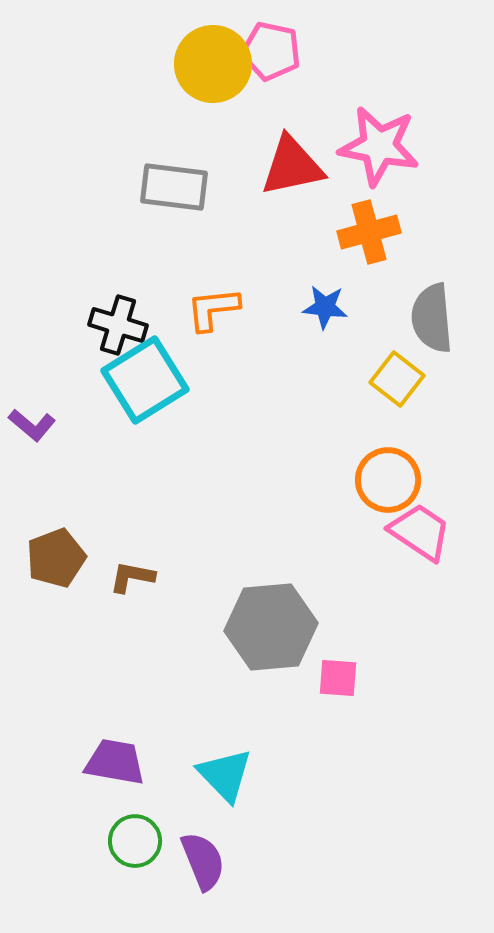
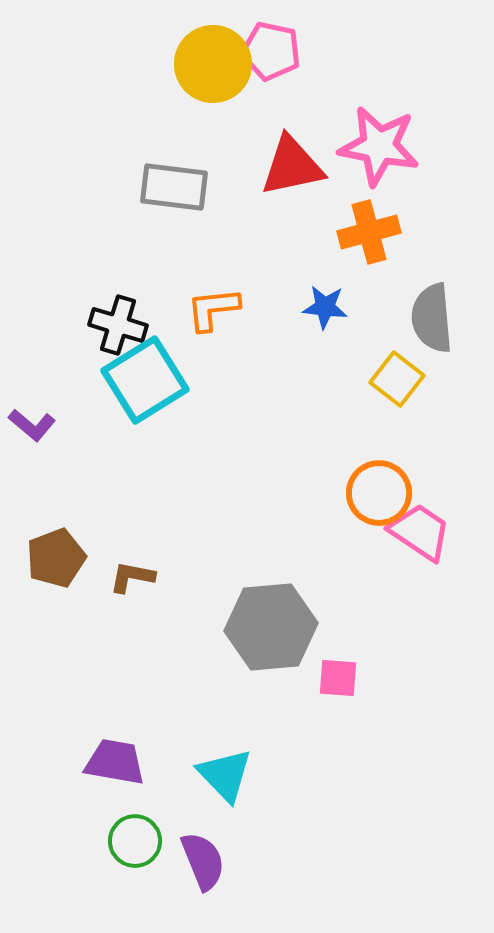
orange circle: moved 9 px left, 13 px down
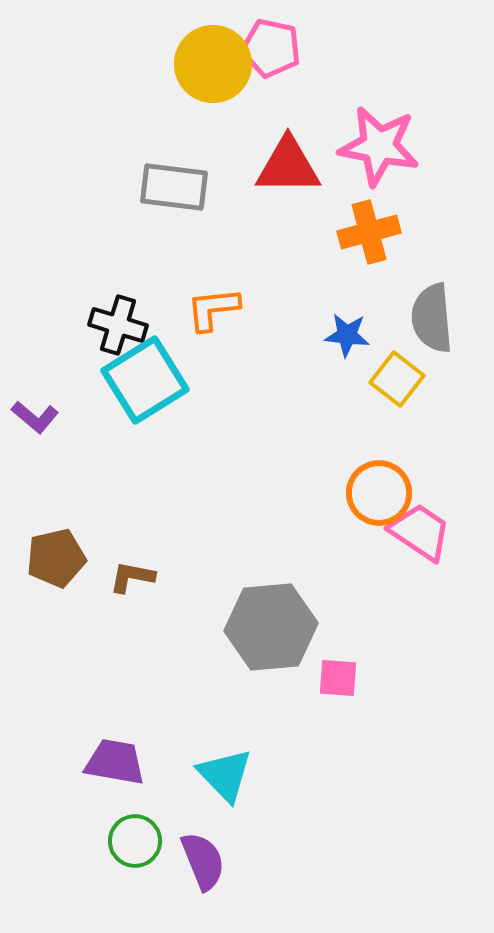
pink pentagon: moved 3 px up
red triangle: moved 4 px left; rotated 12 degrees clockwise
blue star: moved 22 px right, 28 px down
purple L-shape: moved 3 px right, 8 px up
brown pentagon: rotated 8 degrees clockwise
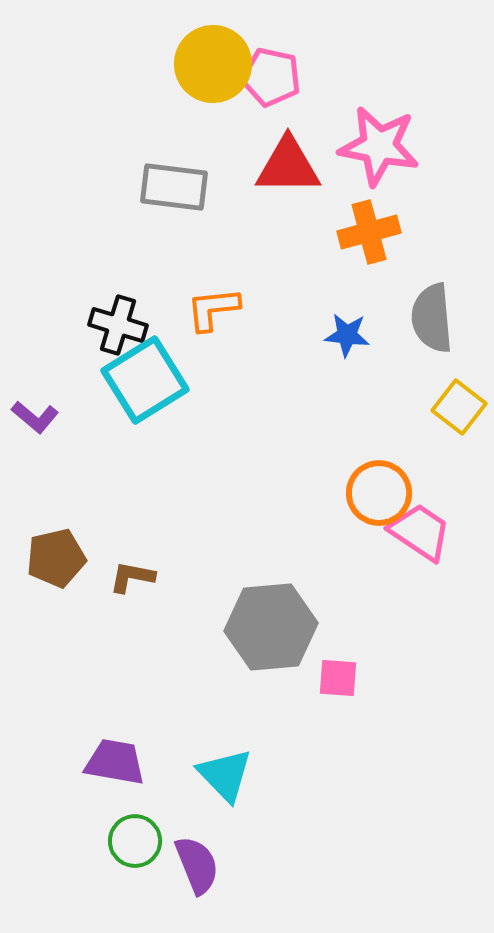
pink pentagon: moved 29 px down
yellow square: moved 62 px right, 28 px down
purple semicircle: moved 6 px left, 4 px down
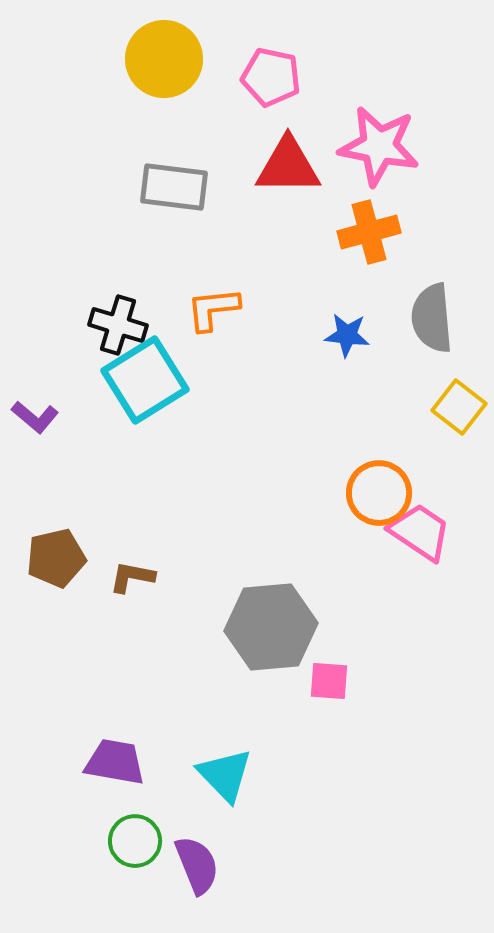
yellow circle: moved 49 px left, 5 px up
pink square: moved 9 px left, 3 px down
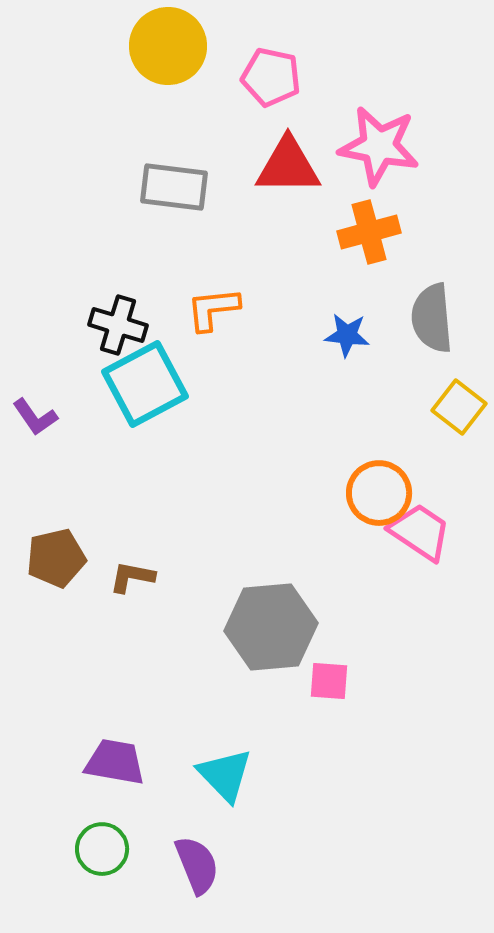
yellow circle: moved 4 px right, 13 px up
cyan square: moved 4 px down; rotated 4 degrees clockwise
purple L-shape: rotated 15 degrees clockwise
green circle: moved 33 px left, 8 px down
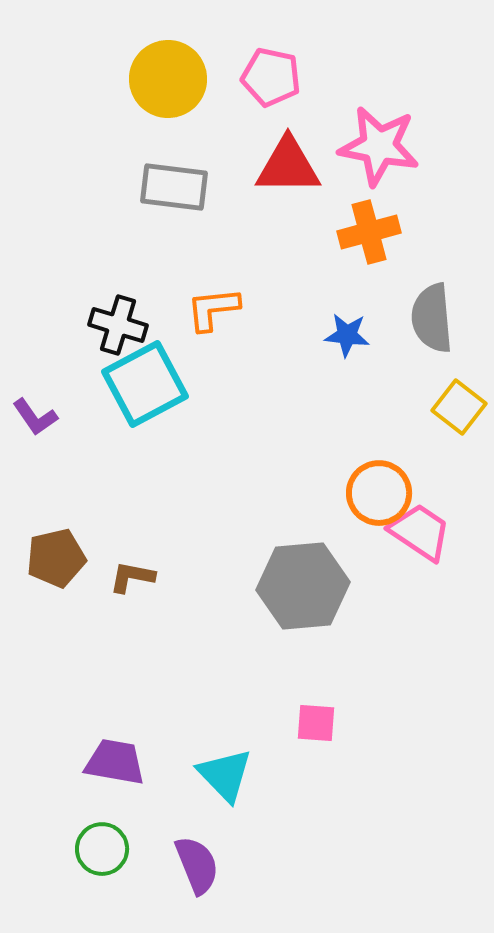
yellow circle: moved 33 px down
gray hexagon: moved 32 px right, 41 px up
pink square: moved 13 px left, 42 px down
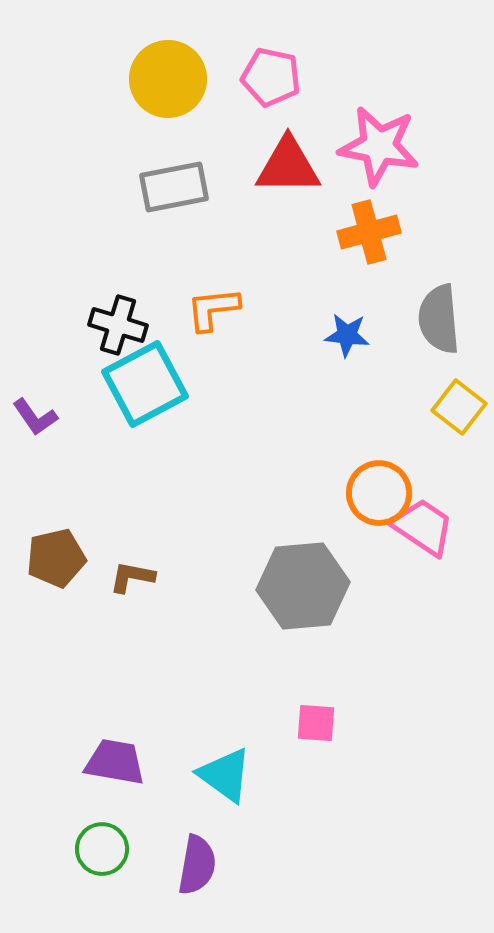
gray rectangle: rotated 18 degrees counterclockwise
gray semicircle: moved 7 px right, 1 px down
pink trapezoid: moved 3 px right, 5 px up
cyan triangle: rotated 10 degrees counterclockwise
purple semicircle: rotated 32 degrees clockwise
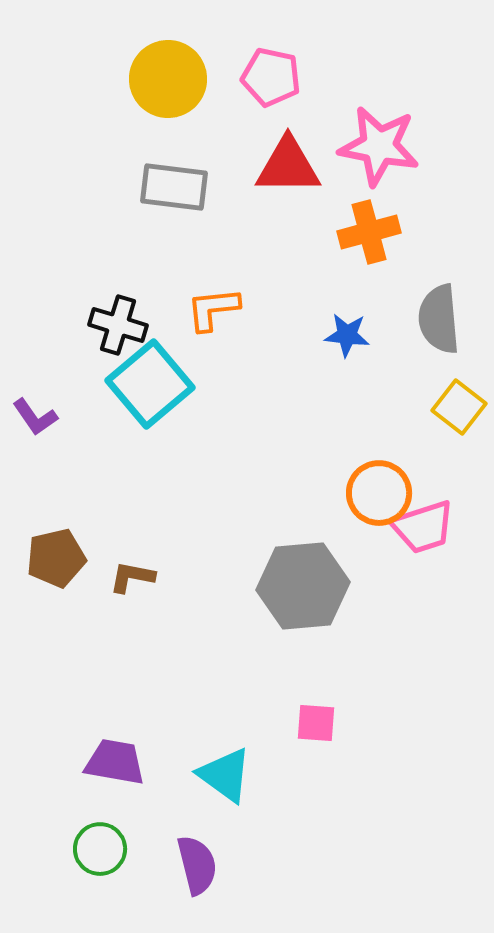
gray rectangle: rotated 18 degrees clockwise
cyan square: moved 5 px right; rotated 12 degrees counterclockwise
pink trapezoid: rotated 128 degrees clockwise
green circle: moved 2 px left
purple semicircle: rotated 24 degrees counterclockwise
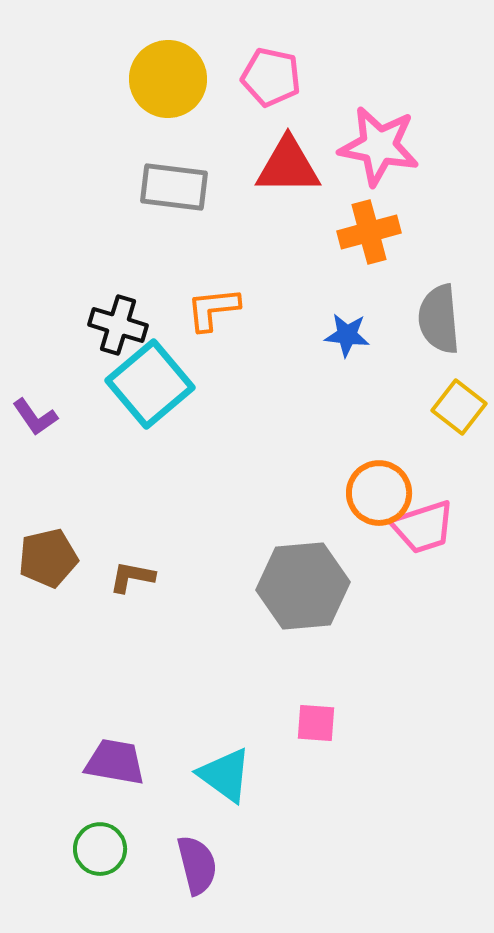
brown pentagon: moved 8 px left
